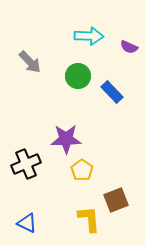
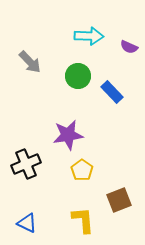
purple star: moved 2 px right, 4 px up; rotated 8 degrees counterclockwise
brown square: moved 3 px right
yellow L-shape: moved 6 px left, 1 px down
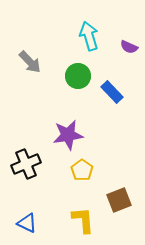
cyan arrow: rotated 108 degrees counterclockwise
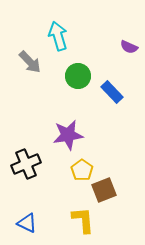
cyan arrow: moved 31 px left
brown square: moved 15 px left, 10 px up
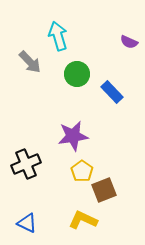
purple semicircle: moved 5 px up
green circle: moved 1 px left, 2 px up
purple star: moved 5 px right, 1 px down
yellow pentagon: moved 1 px down
yellow L-shape: rotated 60 degrees counterclockwise
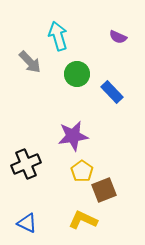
purple semicircle: moved 11 px left, 5 px up
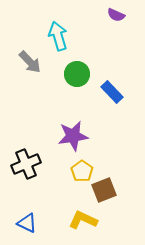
purple semicircle: moved 2 px left, 22 px up
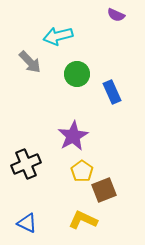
cyan arrow: rotated 88 degrees counterclockwise
blue rectangle: rotated 20 degrees clockwise
purple star: rotated 20 degrees counterclockwise
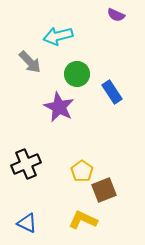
blue rectangle: rotated 10 degrees counterclockwise
purple star: moved 14 px left, 29 px up; rotated 16 degrees counterclockwise
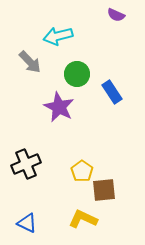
brown square: rotated 15 degrees clockwise
yellow L-shape: moved 1 px up
